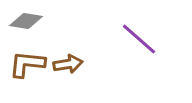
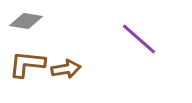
brown arrow: moved 2 px left, 5 px down
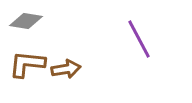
purple line: rotated 21 degrees clockwise
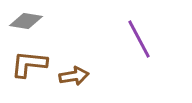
brown L-shape: moved 2 px right
brown arrow: moved 8 px right, 7 px down
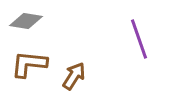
purple line: rotated 9 degrees clockwise
brown arrow: rotated 48 degrees counterclockwise
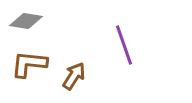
purple line: moved 15 px left, 6 px down
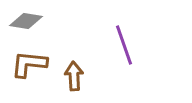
brown arrow: rotated 36 degrees counterclockwise
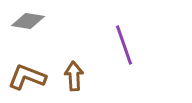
gray diamond: moved 2 px right
brown L-shape: moved 2 px left, 13 px down; rotated 15 degrees clockwise
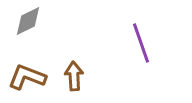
gray diamond: rotated 36 degrees counterclockwise
purple line: moved 17 px right, 2 px up
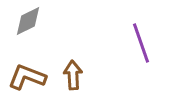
brown arrow: moved 1 px left, 1 px up
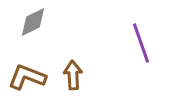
gray diamond: moved 5 px right, 1 px down
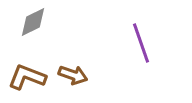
brown arrow: rotated 112 degrees clockwise
